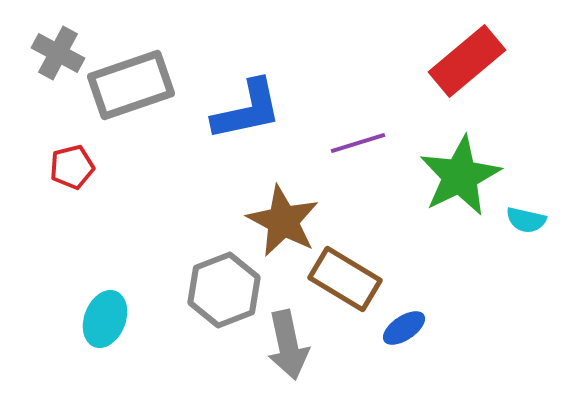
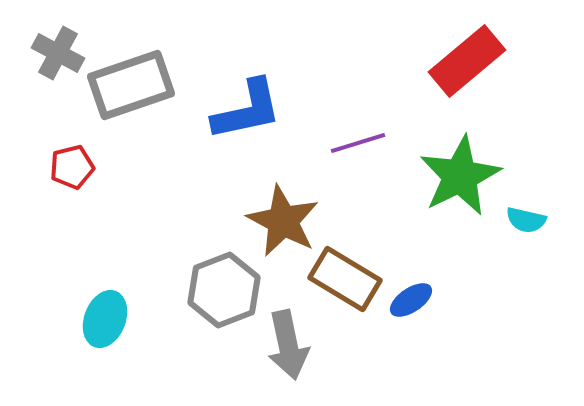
blue ellipse: moved 7 px right, 28 px up
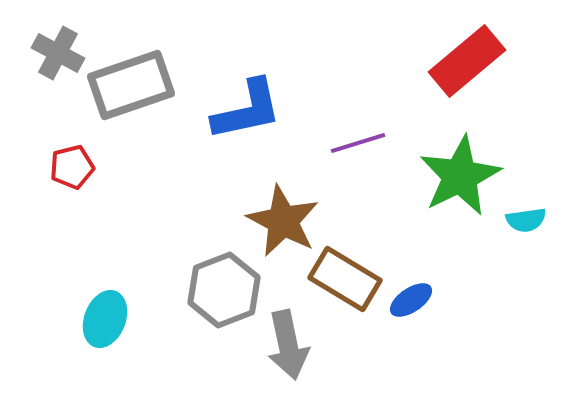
cyan semicircle: rotated 21 degrees counterclockwise
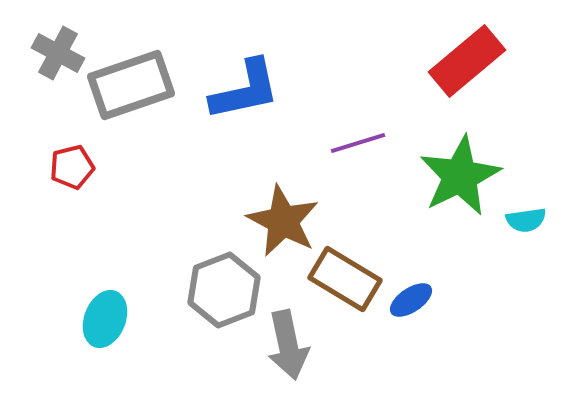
blue L-shape: moved 2 px left, 20 px up
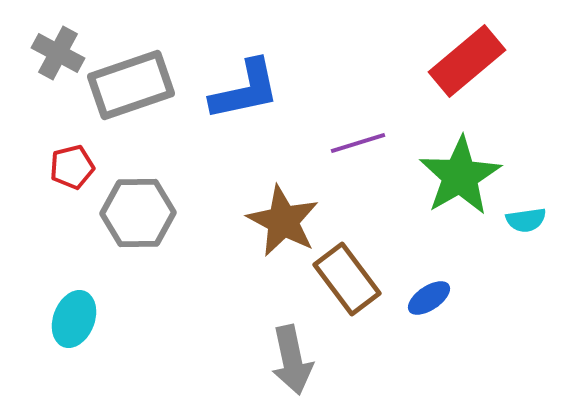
green star: rotated 4 degrees counterclockwise
brown rectangle: moved 2 px right; rotated 22 degrees clockwise
gray hexagon: moved 86 px left, 77 px up; rotated 20 degrees clockwise
blue ellipse: moved 18 px right, 2 px up
cyan ellipse: moved 31 px left
gray arrow: moved 4 px right, 15 px down
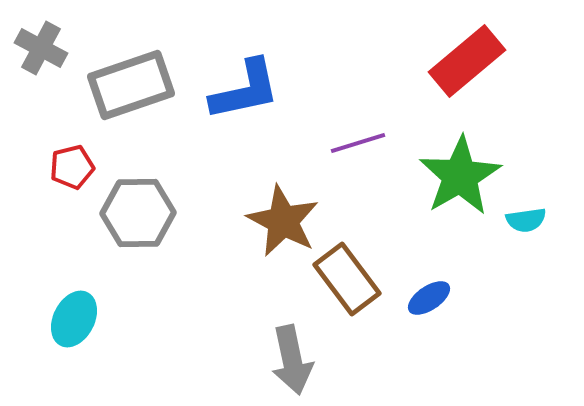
gray cross: moved 17 px left, 5 px up
cyan ellipse: rotated 6 degrees clockwise
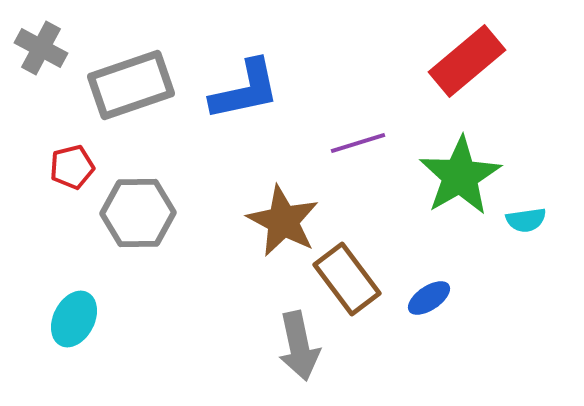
gray arrow: moved 7 px right, 14 px up
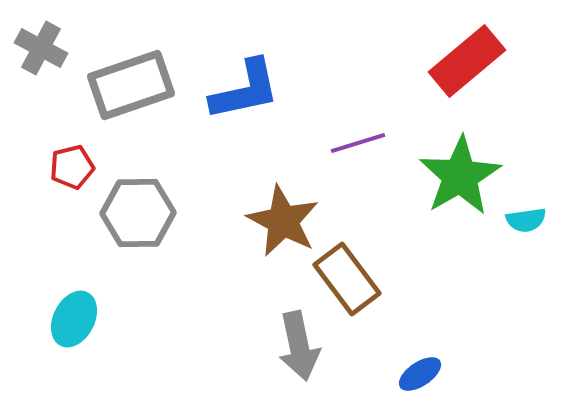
blue ellipse: moved 9 px left, 76 px down
